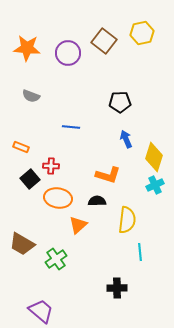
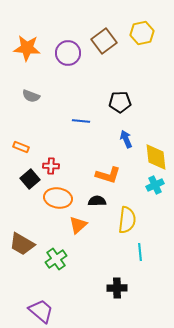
brown square: rotated 15 degrees clockwise
blue line: moved 10 px right, 6 px up
yellow diamond: moved 2 px right; rotated 24 degrees counterclockwise
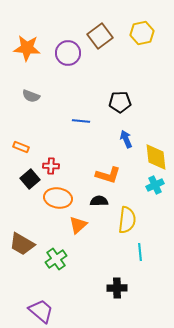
brown square: moved 4 px left, 5 px up
black semicircle: moved 2 px right
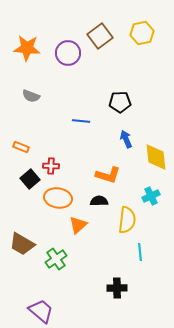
cyan cross: moved 4 px left, 11 px down
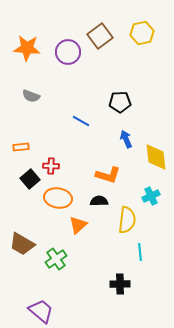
purple circle: moved 1 px up
blue line: rotated 24 degrees clockwise
orange rectangle: rotated 28 degrees counterclockwise
black cross: moved 3 px right, 4 px up
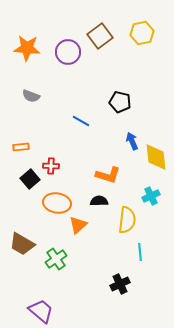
black pentagon: rotated 15 degrees clockwise
blue arrow: moved 6 px right, 2 px down
orange ellipse: moved 1 px left, 5 px down
black cross: rotated 24 degrees counterclockwise
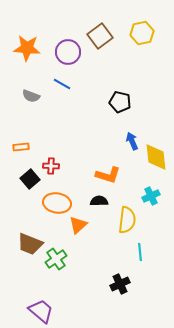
blue line: moved 19 px left, 37 px up
brown trapezoid: moved 8 px right; rotated 8 degrees counterclockwise
